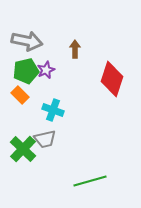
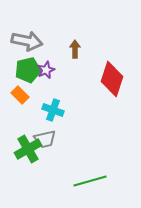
green pentagon: moved 2 px right, 1 px up
green cross: moved 5 px right; rotated 16 degrees clockwise
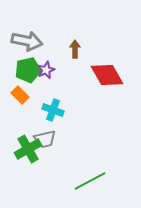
red diamond: moved 5 px left, 4 px up; rotated 48 degrees counterclockwise
green line: rotated 12 degrees counterclockwise
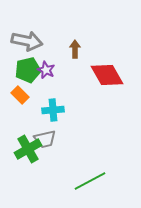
purple star: rotated 24 degrees counterclockwise
cyan cross: rotated 25 degrees counterclockwise
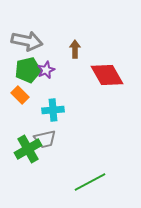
purple star: rotated 24 degrees clockwise
green line: moved 1 px down
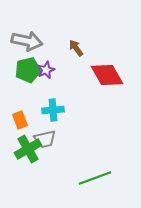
brown arrow: moved 1 px right, 1 px up; rotated 36 degrees counterclockwise
orange rectangle: moved 25 px down; rotated 24 degrees clockwise
green line: moved 5 px right, 4 px up; rotated 8 degrees clockwise
